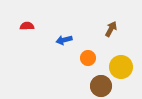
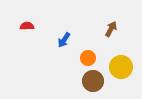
blue arrow: rotated 42 degrees counterclockwise
brown circle: moved 8 px left, 5 px up
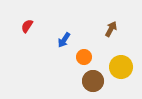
red semicircle: rotated 56 degrees counterclockwise
orange circle: moved 4 px left, 1 px up
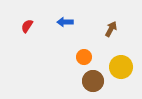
blue arrow: moved 1 px right, 18 px up; rotated 56 degrees clockwise
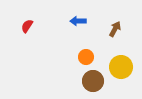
blue arrow: moved 13 px right, 1 px up
brown arrow: moved 4 px right
orange circle: moved 2 px right
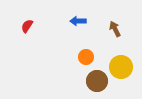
brown arrow: rotated 56 degrees counterclockwise
brown circle: moved 4 px right
